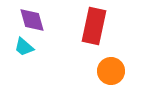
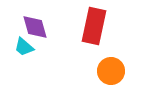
purple diamond: moved 3 px right, 7 px down
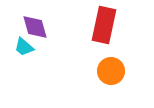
red rectangle: moved 10 px right, 1 px up
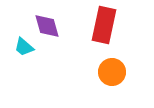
purple diamond: moved 12 px right, 1 px up
orange circle: moved 1 px right, 1 px down
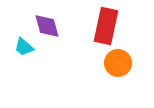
red rectangle: moved 2 px right, 1 px down
orange circle: moved 6 px right, 9 px up
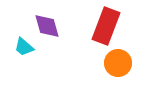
red rectangle: rotated 9 degrees clockwise
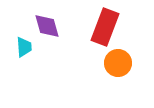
red rectangle: moved 1 px left, 1 px down
cyan trapezoid: rotated 135 degrees counterclockwise
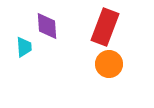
purple diamond: rotated 12 degrees clockwise
orange circle: moved 9 px left, 1 px down
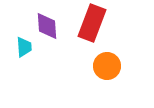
red rectangle: moved 13 px left, 4 px up
orange circle: moved 2 px left, 2 px down
